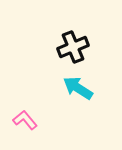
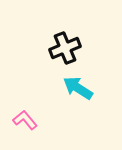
black cross: moved 8 px left, 1 px down
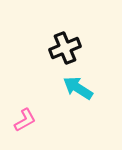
pink L-shape: rotated 100 degrees clockwise
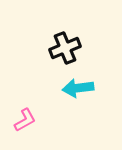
cyan arrow: rotated 40 degrees counterclockwise
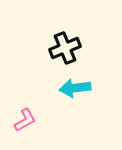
cyan arrow: moved 3 px left
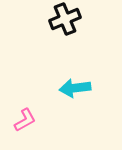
black cross: moved 29 px up
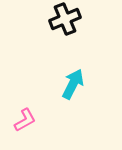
cyan arrow: moved 2 px left, 4 px up; rotated 124 degrees clockwise
